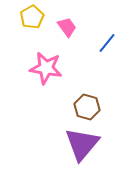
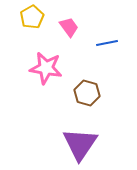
pink trapezoid: moved 2 px right
blue line: rotated 40 degrees clockwise
brown hexagon: moved 14 px up
purple triangle: moved 2 px left; rotated 6 degrees counterclockwise
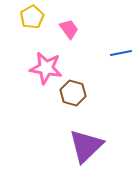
pink trapezoid: moved 2 px down
blue line: moved 14 px right, 10 px down
brown hexagon: moved 14 px left
purple triangle: moved 6 px right, 2 px down; rotated 12 degrees clockwise
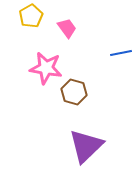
yellow pentagon: moved 1 px left, 1 px up
pink trapezoid: moved 2 px left, 1 px up
brown hexagon: moved 1 px right, 1 px up
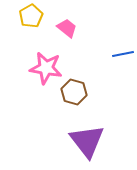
pink trapezoid: rotated 15 degrees counterclockwise
blue line: moved 2 px right, 1 px down
purple triangle: moved 1 px right, 5 px up; rotated 24 degrees counterclockwise
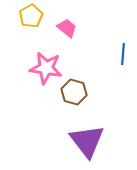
blue line: rotated 75 degrees counterclockwise
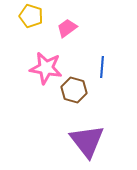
yellow pentagon: rotated 25 degrees counterclockwise
pink trapezoid: rotated 75 degrees counterclockwise
blue line: moved 21 px left, 13 px down
brown hexagon: moved 2 px up
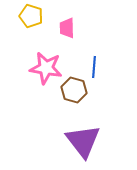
pink trapezoid: rotated 55 degrees counterclockwise
blue line: moved 8 px left
purple triangle: moved 4 px left
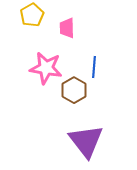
yellow pentagon: moved 1 px right, 1 px up; rotated 25 degrees clockwise
brown hexagon: rotated 15 degrees clockwise
purple triangle: moved 3 px right
